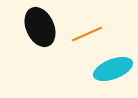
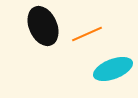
black ellipse: moved 3 px right, 1 px up
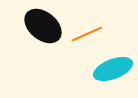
black ellipse: rotated 27 degrees counterclockwise
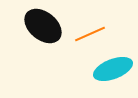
orange line: moved 3 px right
